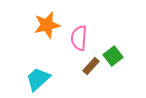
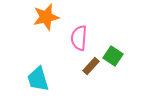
orange star: moved 1 px left, 8 px up
green square: rotated 18 degrees counterclockwise
cyan trapezoid: rotated 64 degrees counterclockwise
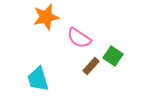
pink semicircle: rotated 60 degrees counterclockwise
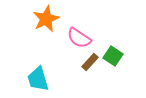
orange star: moved 2 px down; rotated 12 degrees counterclockwise
brown rectangle: moved 1 px left, 4 px up
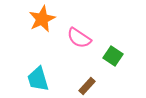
orange star: moved 4 px left
brown rectangle: moved 3 px left, 24 px down
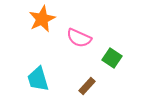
pink semicircle: rotated 10 degrees counterclockwise
green square: moved 1 px left, 2 px down
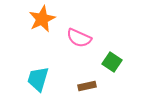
green square: moved 4 px down
cyan trapezoid: rotated 32 degrees clockwise
brown rectangle: rotated 36 degrees clockwise
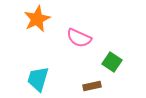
orange star: moved 5 px left
brown rectangle: moved 5 px right
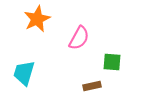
pink semicircle: rotated 85 degrees counterclockwise
green square: rotated 30 degrees counterclockwise
cyan trapezoid: moved 14 px left, 6 px up
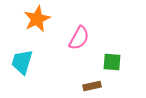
cyan trapezoid: moved 2 px left, 11 px up
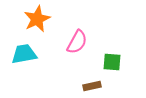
pink semicircle: moved 2 px left, 4 px down
cyan trapezoid: moved 2 px right, 8 px up; rotated 64 degrees clockwise
